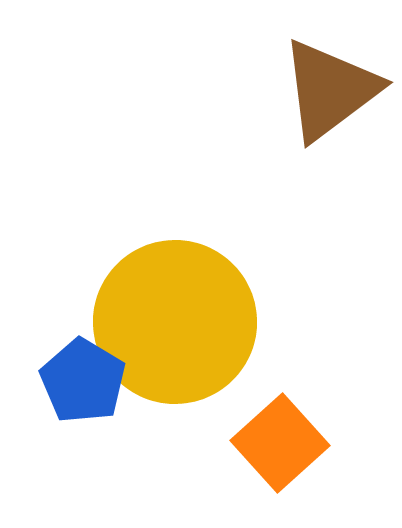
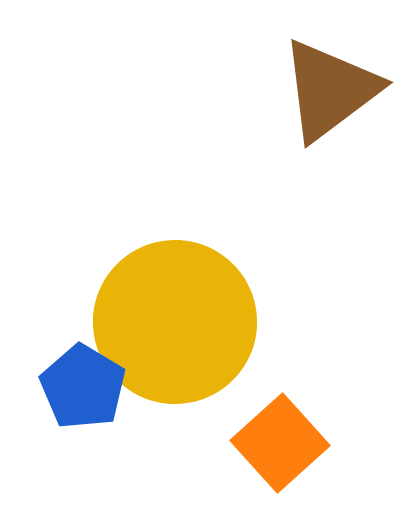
blue pentagon: moved 6 px down
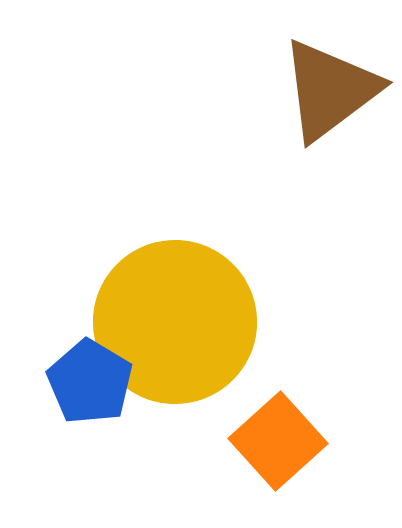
blue pentagon: moved 7 px right, 5 px up
orange square: moved 2 px left, 2 px up
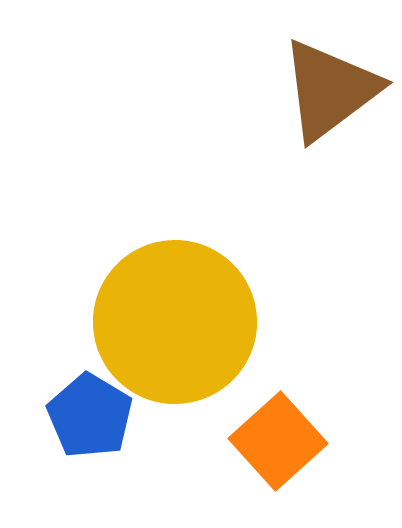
blue pentagon: moved 34 px down
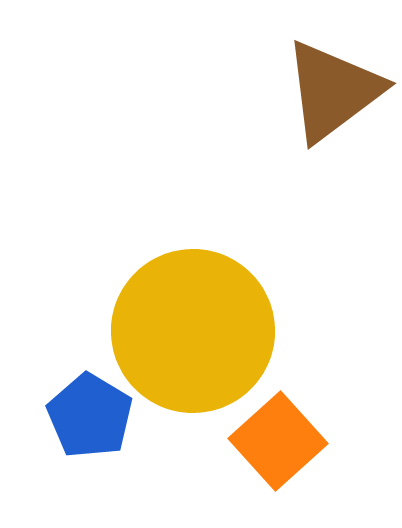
brown triangle: moved 3 px right, 1 px down
yellow circle: moved 18 px right, 9 px down
